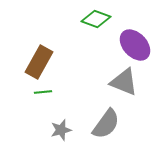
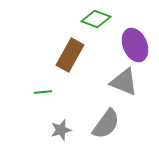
purple ellipse: rotated 20 degrees clockwise
brown rectangle: moved 31 px right, 7 px up
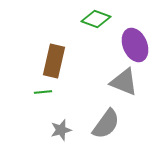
brown rectangle: moved 16 px left, 6 px down; rotated 16 degrees counterclockwise
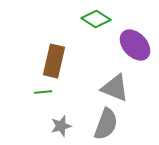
green diamond: rotated 12 degrees clockwise
purple ellipse: rotated 20 degrees counterclockwise
gray triangle: moved 9 px left, 6 px down
gray semicircle: rotated 16 degrees counterclockwise
gray star: moved 4 px up
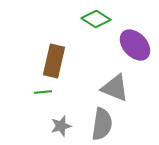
gray semicircle: moved 4 px left; rotated 12 degrees counterclockwise
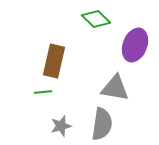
green diamond: rotated 12 degrees clockwise
purple ellipse: rotated 64 degrees clockwise
gray triangle: rotated 12 degrees counterclockwise
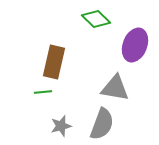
brown rectangle: moved 1 px down
gray semicircle: rotated 12 degrees clockwise
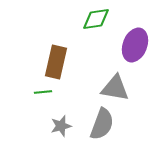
green diamond: rotated 52 degrees counterclockwise
brown rectangle: moved 2 px right
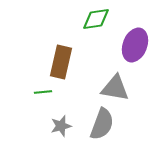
brown rectangle: moved 5 px right
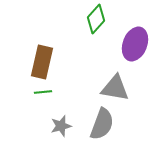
green diamond: rotated 40 degrees counterclockwise
purple ellipse: moved 1 px up
brown rectangle: moved 19 px left
